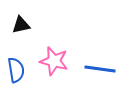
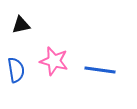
blue line: moved 1 px down
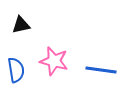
blue line: moved 1 px right
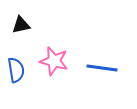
blue line: moved 1 px right, 2 px up
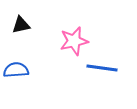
pink star: moved 20 px right, 20 px up; rotated 28 degrees counterclockwise
blue semicircle: rotated 85 degrees counterclockwise
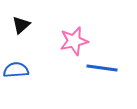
black triangle: rotated 30 degrees counterclockwise
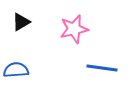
black triangle: moved 3 px up; rotated 12 degrees clockwise
pink star: moved 12 px up
